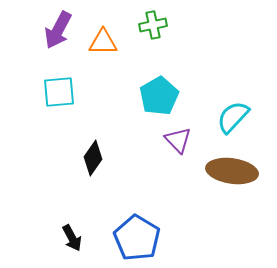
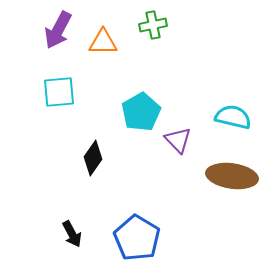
cyan pentagon: moved 18 px left, 16 px down
cyan semicircle: rotated 60 degrees clockwise
brown ellipse: moved 5 px down
black arrow: moved 4 px up
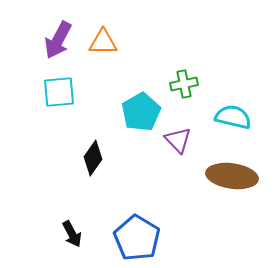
green cross: moved 31 px right, 59 px down
purple arrow: moved 10 px down
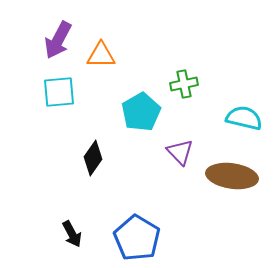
orange triangle: moved 2 px left, 13 px down
cyan semicircle: moved 11 px right, 1 px down
purple triangle: moved 2 px right, 12 px down
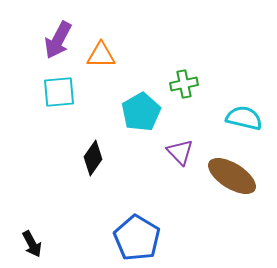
brown ellipse: rotated 24 degrees clockwise
black arrow: moved 40 px left, 10 px down
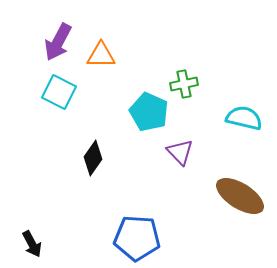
purple arrow: moved 2 px down
cyan square: rotated 32 degrees clockwise
cyan pentagon: moved 8 px right; rotated 18 degrees counterclockwise
brown ellipse: moved 8 px right, 20 px down
blue pentagon: rotated 27 degrees counterclockwise
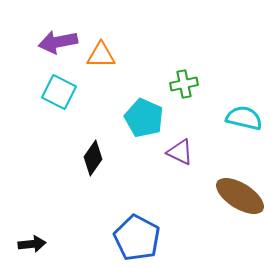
purple arrow: rotated 51 degrees clockwise
cyan pentagon: moved 5 px left, 6 px down
purple triangle: rotated 20 degrees counterclockwise
blue pentagon: rotated 24 degrees clockwise
black arrow: rotated 68 degrees counterclockwise
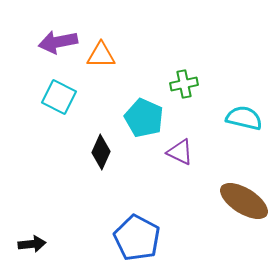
cyan square: moved 5 px down
black diamond: moved 8 px right, 6 px up; rotated 12 degrees counterclockwise
brown ellipse: moved 4 px right, 5 px down
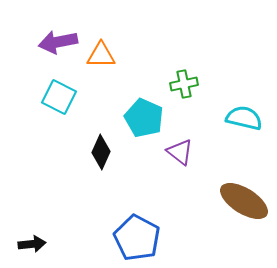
purple triangle: rotated 12 degrees clockwise
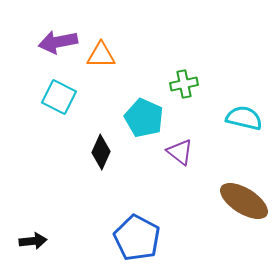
black arrow: moved 1 px right, 3 px up
